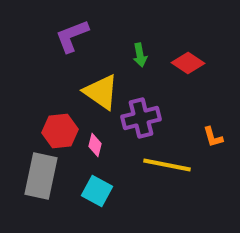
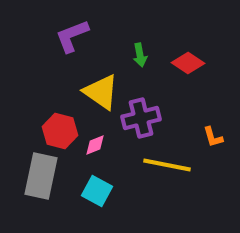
red hexagon: rotated 20 degrees clockwise
pink diamond: rotated 55 degrees clockwise
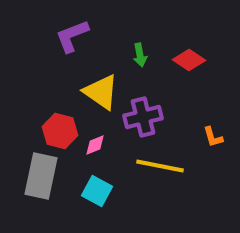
red diamond: moved 1 px right, 3 px up
purple cross: moved 2 px right, 1 px up
yellow line: moved 7 px left, 1 px down
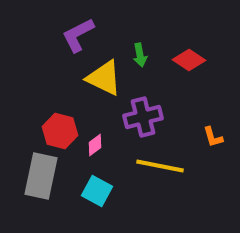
purple L-shape: moved 6 px right, 1 px up; rotated 6 degrees counterclockwise
yellow triangle: moved 3 px right, 14 px up; rotated 9 degrees counterclockwise
pink diamond: rotated 15 degrees counterclockwise
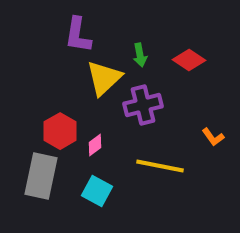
purple L-shape: rotated 54 degrees counterclockwise
yellow triangle: rotated 51 degrees clockwise
purple cross: moved 12 px up
red hexagon: rotated 16 degrees clockwise
orange L-shape: rotated 20 degrees counterclockwise
